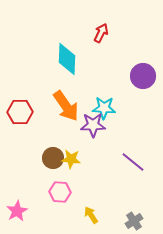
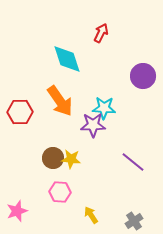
cyan diamond: rotated 20 degrees counterclockwise
orange arrow: moved 6 px left, 5 px up
pink star: rotated 10 degrees clockwise
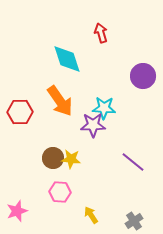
red arrow: rotated 42 degrees counterclockwise
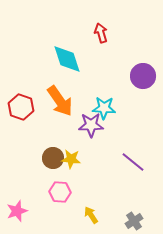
red hexagon: moved 1 px right, 5 px up; rotated 20 degrees clockwise
purple star: moved 2 px left
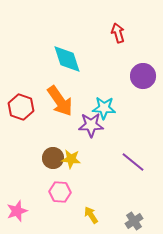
red arrow: moved 17 px right
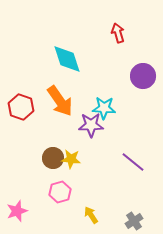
pink hexagon: rotated 20 degrees counterclockwise
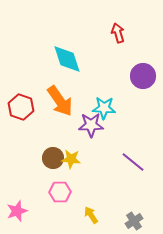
pink hexagon: rotated 15 degrees clockwise
